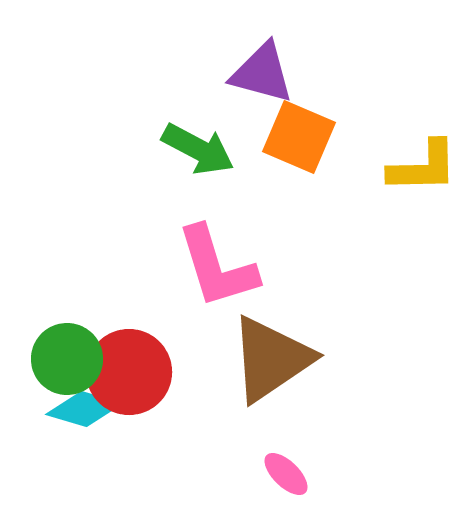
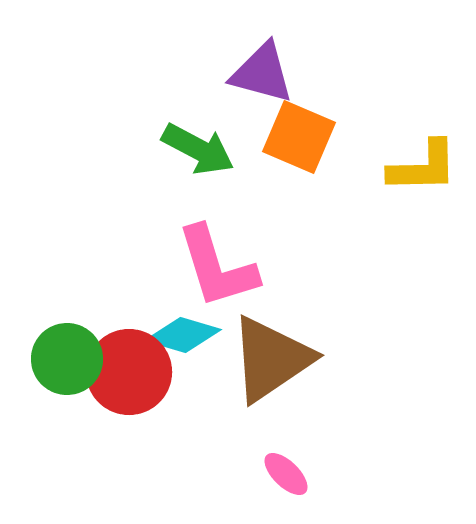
cyan diamond: moved 99 px right, 74 px up
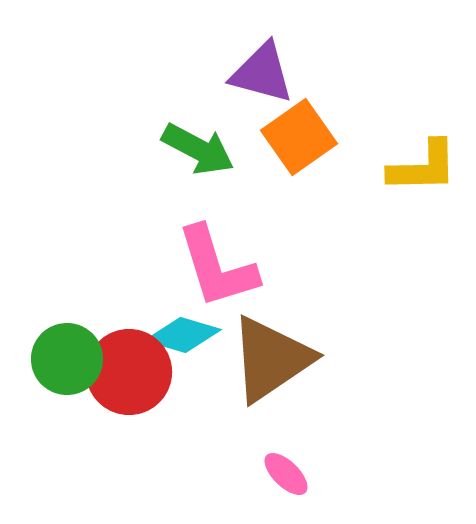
orange square: rotated 32 degrees clockwise
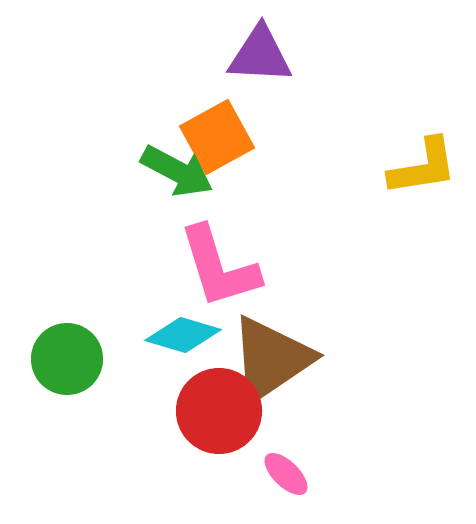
purple triangle: moved 2 px left, 18 px up; rotated 12 degrees counterclockwise
orange square: moved 82 px left; rotated 6 degrees clockwise
green arrow: moved 21 px left, 22 px down
yellow L-shape: rotated 8 degrees counterclockwise
pink L-shape: moved 2 px right
red circle: moved 90 px right, 39 px down
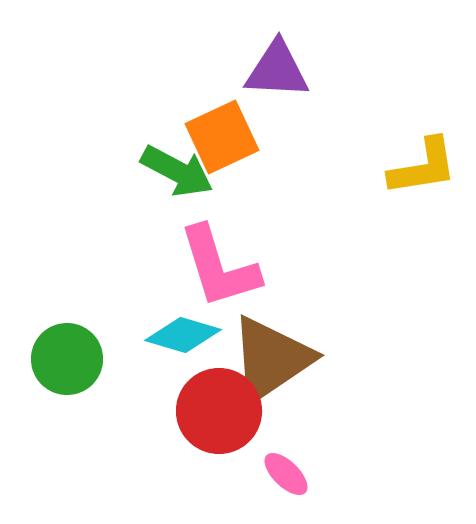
purple triangle: moved 17 px right, 15 px down
orange square: moved 5 px right; rotated 4 degrees clockwise
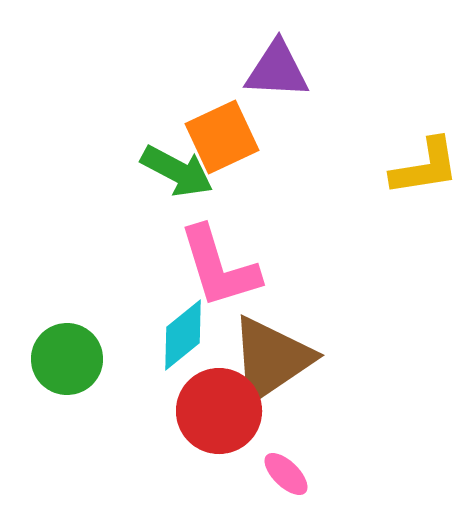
yellow L-shape: moved 2 px right
cyan diamond: rotated 56 degrees counterclockwise
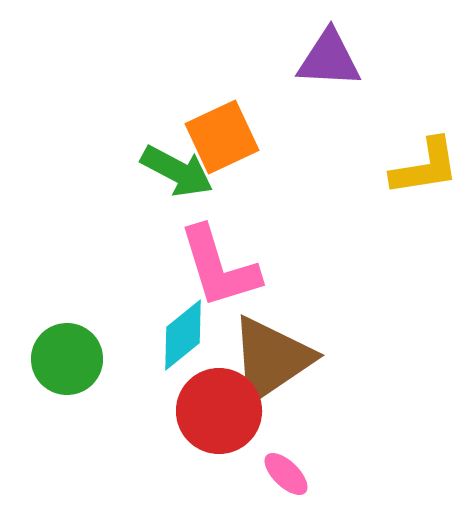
purple triangle: moved 52 px right, 11 px up
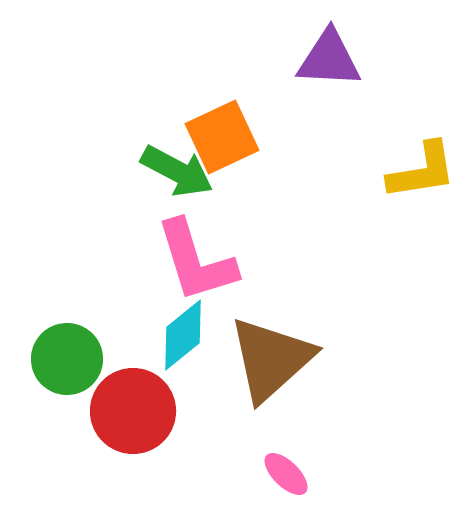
yellow L-shape: moved 3 px left, 4 px down
pink L-shape: moved 23 px left, 6 px up
brown triangle: rotated 8 degrees counterclockwise
red circle: moved 86 px left
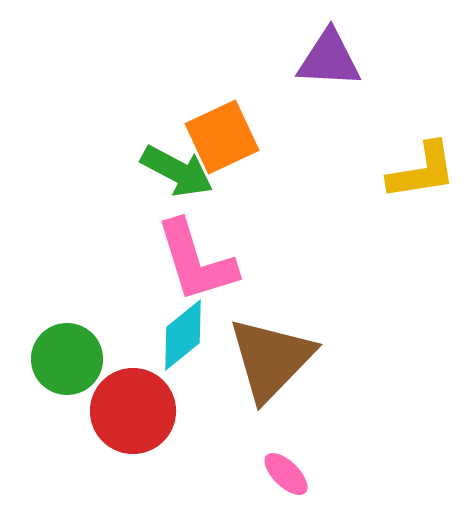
brown triangle: rotated 4 degrees counterclockwise
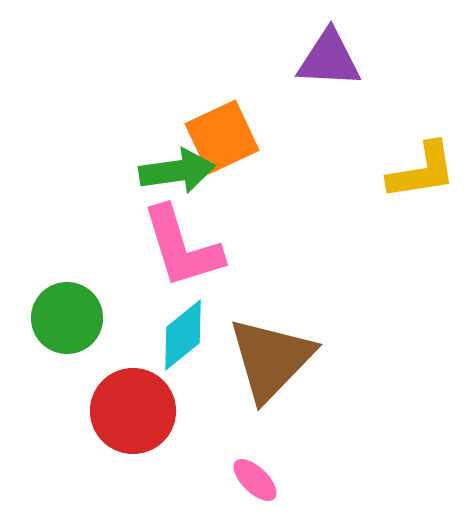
green arrow: rotated 36 degrees counterclockwise
pink L-shape: moved 14 px left, 14 px up
green circle: moved 41 px up
pink ellipse: moved 31 px left, 6 px down
